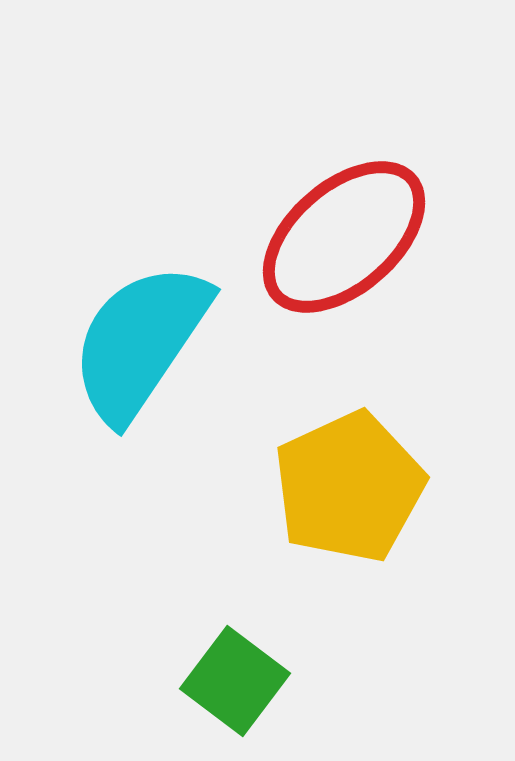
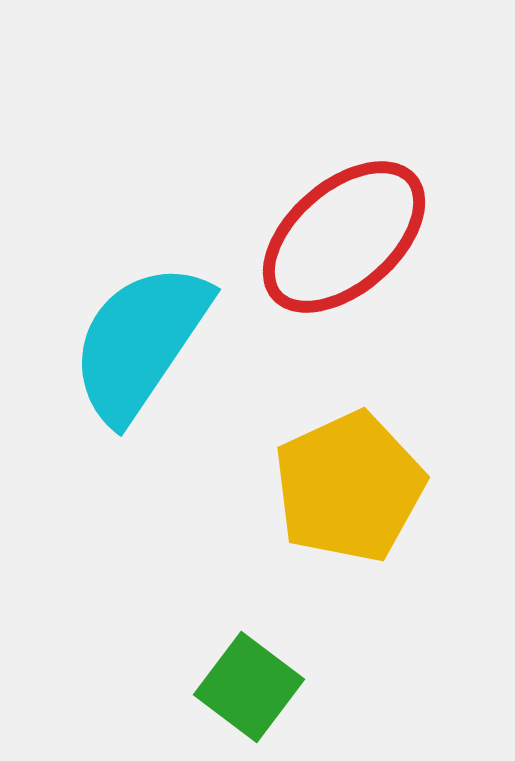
green square: moved 14 px right, 6 px down
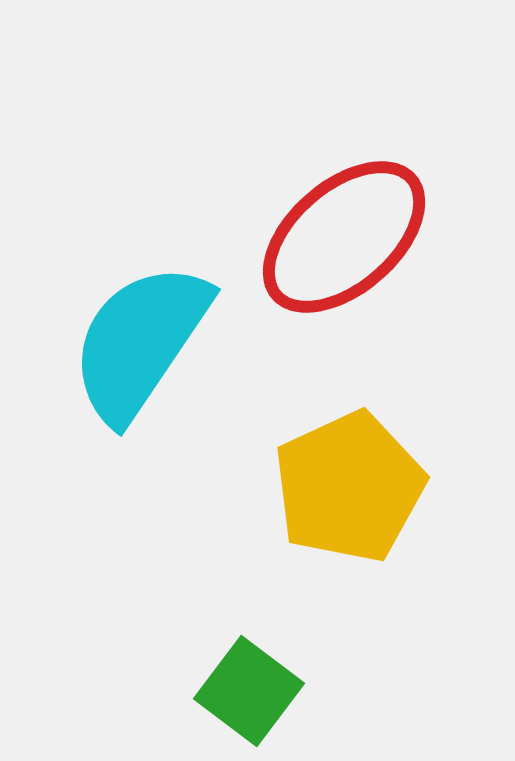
green square: moved 4 px down
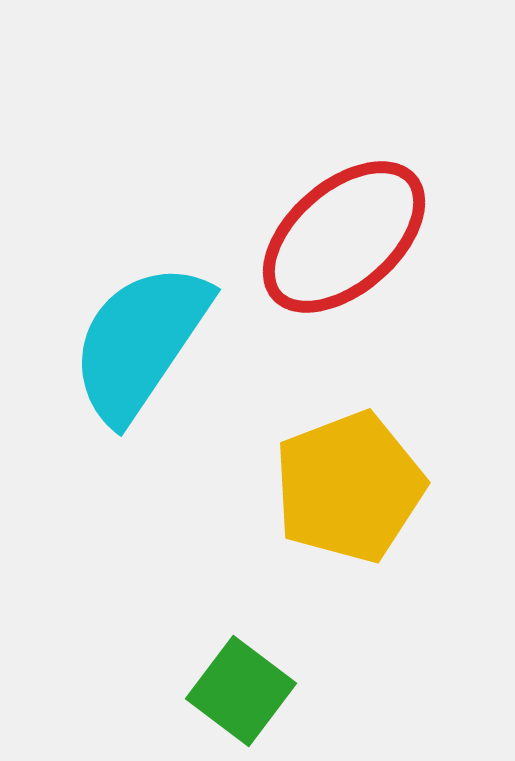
yellow pentagon: rotated 4 degrees clockwise
green square: moved 8 px left
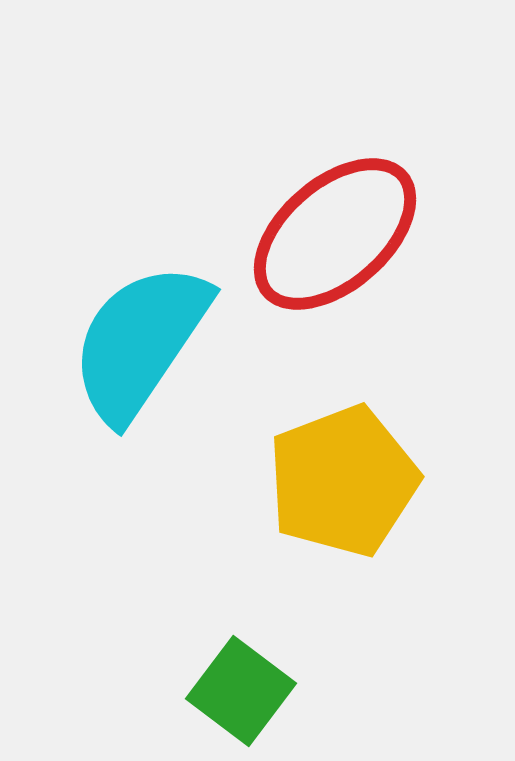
red ellipse: moved 9 px left, 3 px up
yellow pentagon: moved 6 px left, 6 px up
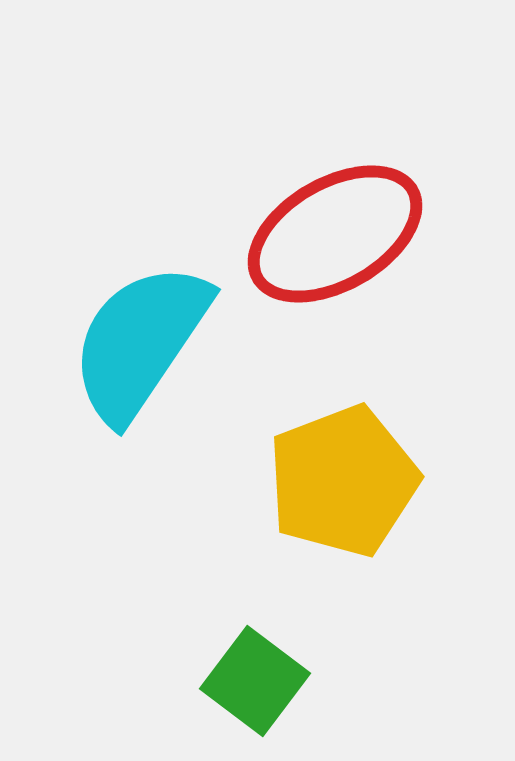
red ellipse: rotated 11 degrees clockwise
green square: moved 14 px right, 10 px up
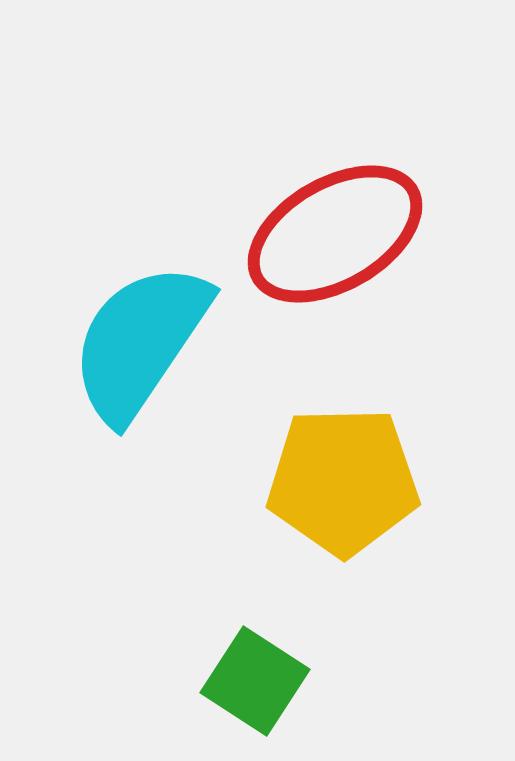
yellow pentagon: rotated 20 degrees clockwise
green square: rotated 4 degrees counterclockwise
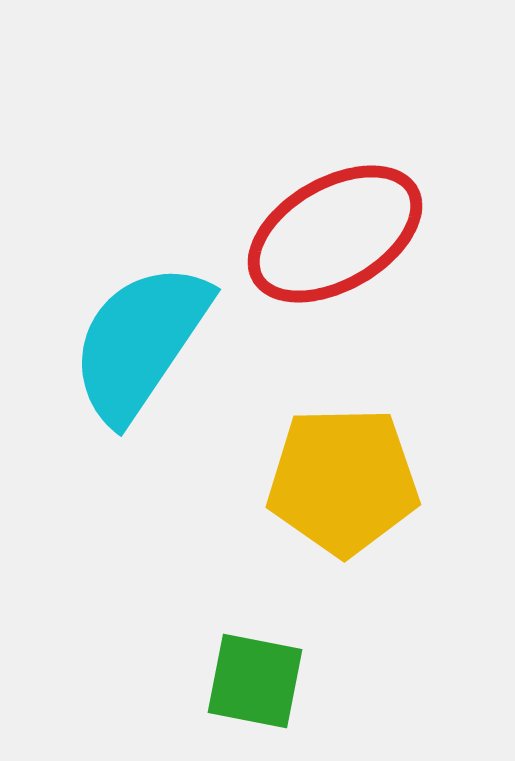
green square: rotated 22 degrees counterclockwise
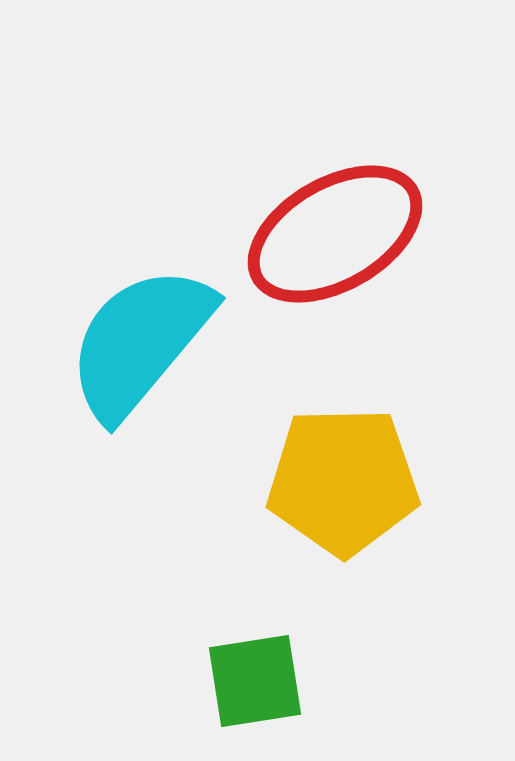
cyan semicircle: rotated 6 degrees clockwise
green square: rotated 20 degrees counterclockwise
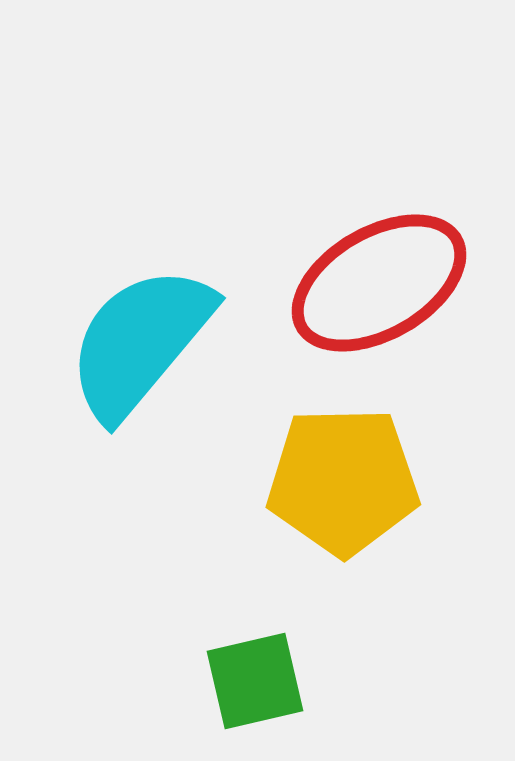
red ellipse: moved 44 px right, 49 px down
green square: rotated 4 degrees counterclockwise
